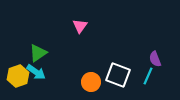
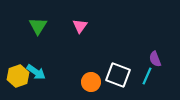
green triangle: moved 27 px up; rotated 24 degrees counterclockwise
cyan line: moved 1 px left
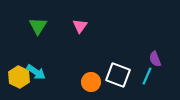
yellow hexagon: moved 1 px right, 1 px down; rotated 15 degrees counterclockwise
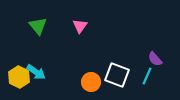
green triangle: rotated 12 degrees counterclockwise
purple semicircle: rotated 21 degrees counterclockwise
white square: moved 1 px left
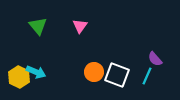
cyan arrow: rotated 12 degrees counterclockwise
orange circle: moved 3 px right, 10 px up
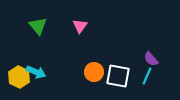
purple semicircle: moved 4 px left
white square: moved 1 px right, 1 px down; rotated 10 degrees counterclockwise
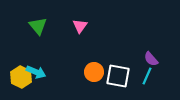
yellow hexagon: moved 2 px right
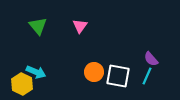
yellow hexagon: moved 1 px right, 7 px down
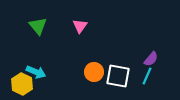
purple semicircle: rotated 98 degrees counterclockwise
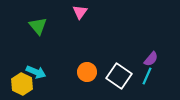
pink triangle: moved 14 px up
orange circle: moved 7 px left
white square: moved 1 px right; rotated 25 degrees clockwise
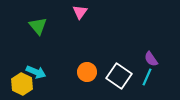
purple semicircle: rotated 105 degrees clockwise
cyan line: moved 1 px down
